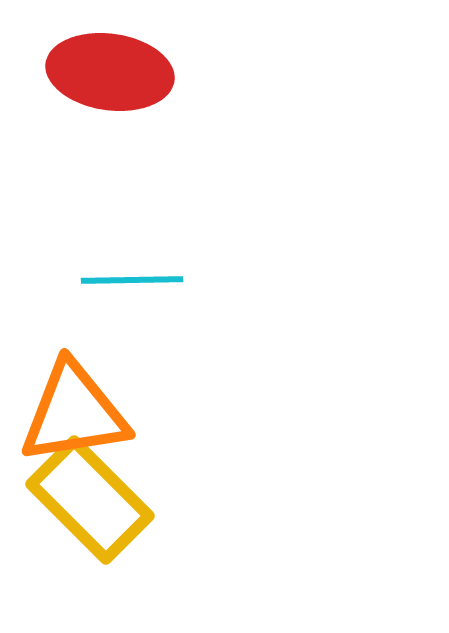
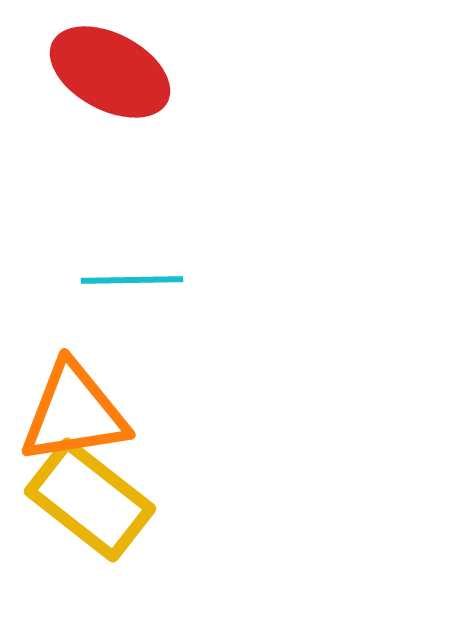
red ellipse: rotated 20 degrees clockwise
yellow rectangle: rotated 7 degrees counterclockwise
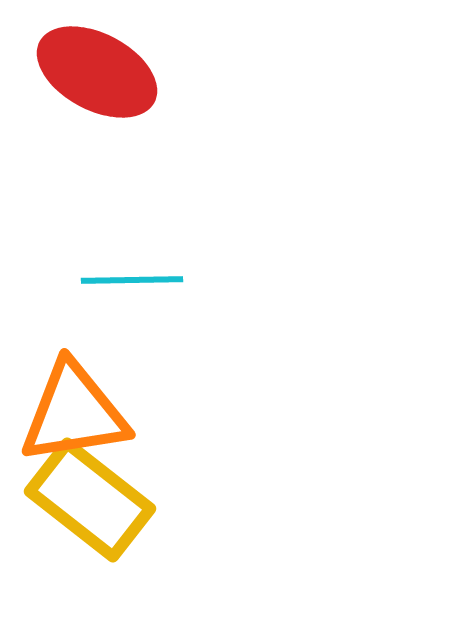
red ellipse: moved 13 px left
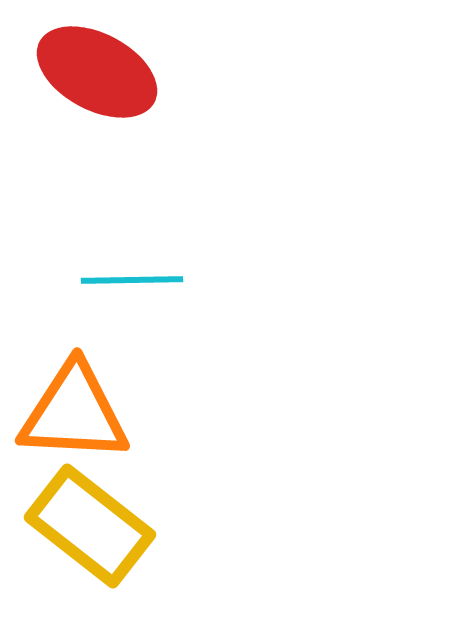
orange triangle: rotated 12 degrees clockwise
yellow rectangle: moved 26 px down
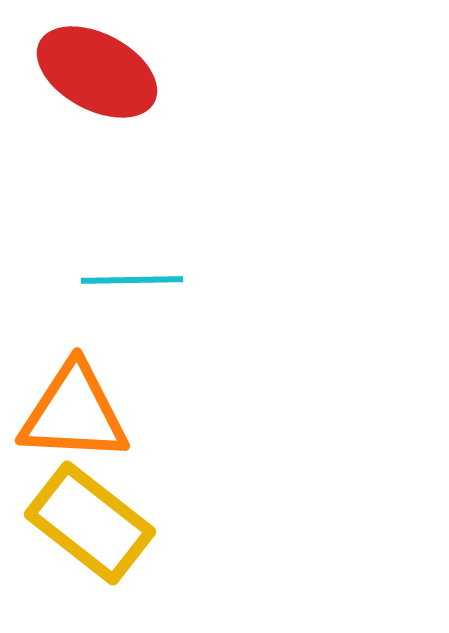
yellow rectangle: moved 3 px up
